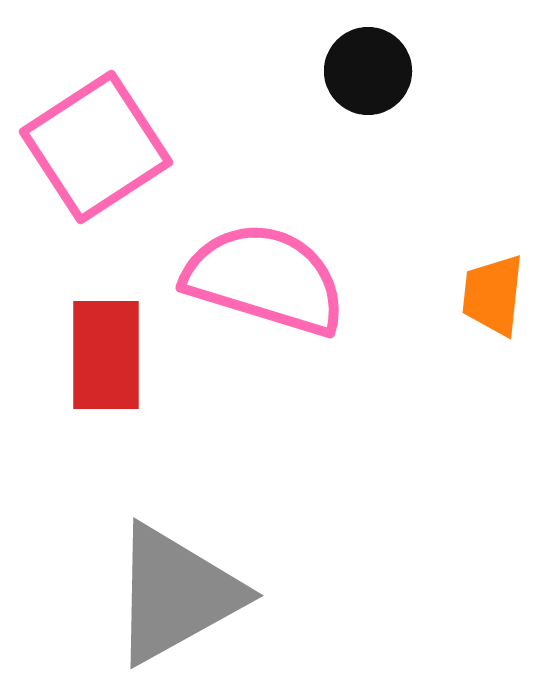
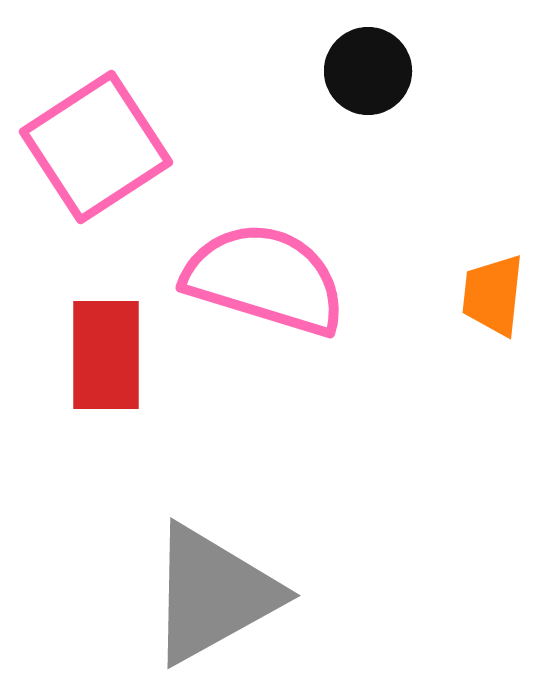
gray triangle: moved 37 px right
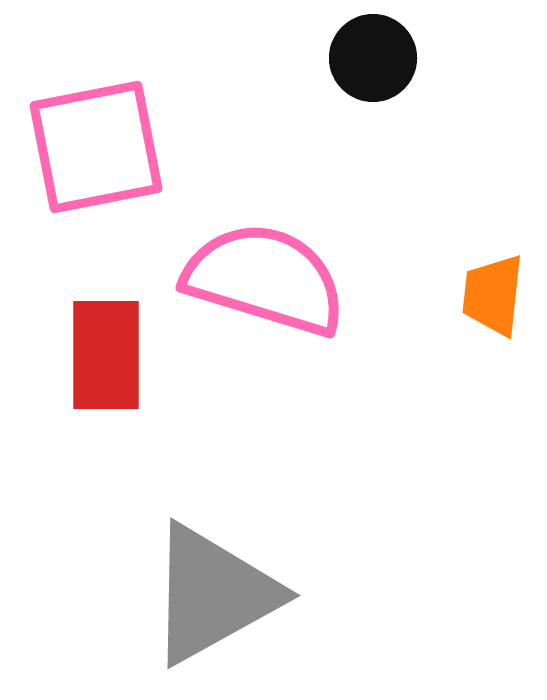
black circle: moved 5 px right, 13 px up
pink square: rotated 22 degrees clockwise
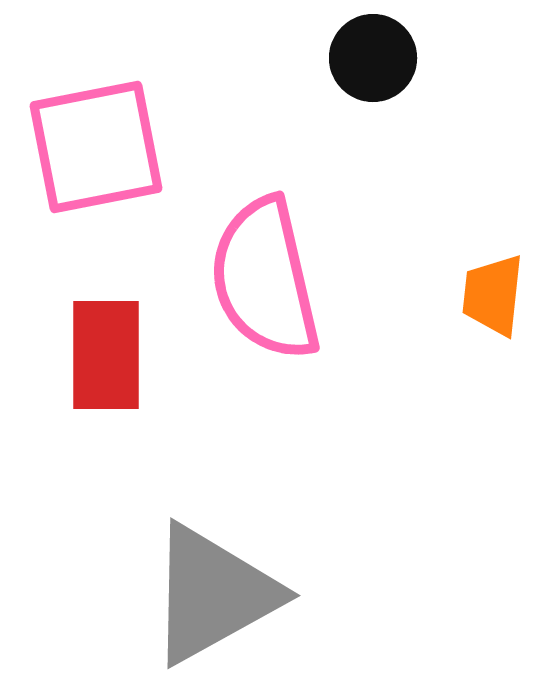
pink semicircle: rotated 120 degrees counterclockwise
